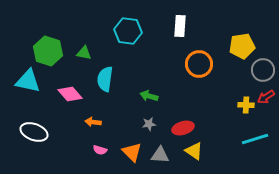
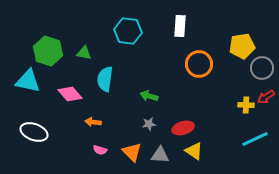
gray circle: moved 1 px left, 2 px up
cyan line: rotated 8 degrees counterclockwise
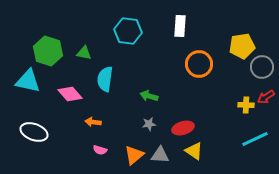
gray circle: moved 1 px up
orange triangle: moved 2 px right, 3 px down; rotated 35 degrees clockwise
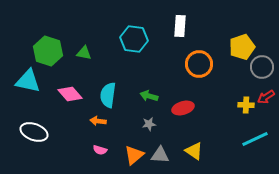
cyan hexagon: moved 6 px right, 8 px down
yellow pentagon: moved 1 px down; rotated 10 degrees counterclockwise
cyan semicircle: moved 3 px right, 16 px down
orange arrow: moved 5 px right, 1 px up
red ellipse: moved 20 px up
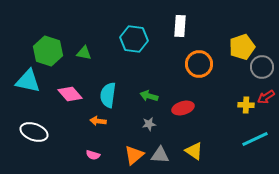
pink semicircle: moved 7 px left, 5 px down
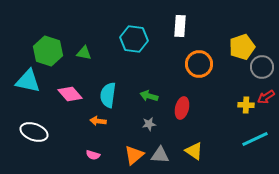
red ellipse: moved 1 px left; rotated 60 degrees counterclockwise
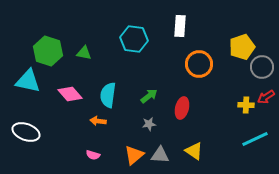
green arrow: rotated 126 degrees clockwise
white ellipse: moved 8 px left
